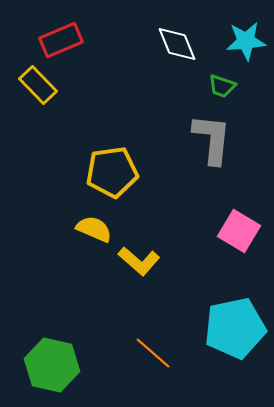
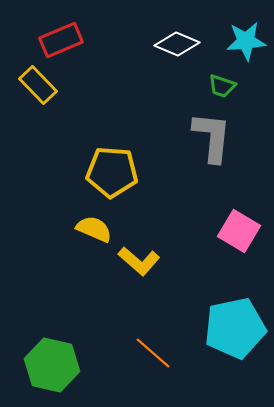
white diamond: rotated 45 degrees counterclockwise
gray L-shape: moved 2 px up
yellow pentagon: rotated 12 degrees clockwise
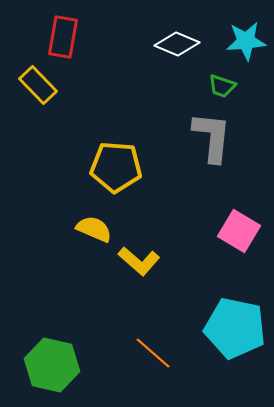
red rectangle: moved 2 px right, 3 px up; rotated 57 degrees counterclockwise
yellow pentagon: moved 4 px right, 5 px up
cyan pentagon: rotated 24 degrees clockwise
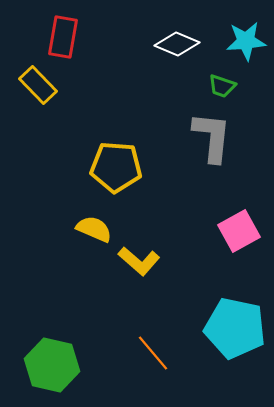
pink square: rotated 30 degrees clockwise
orange line: rotated 9 degrees clockwise
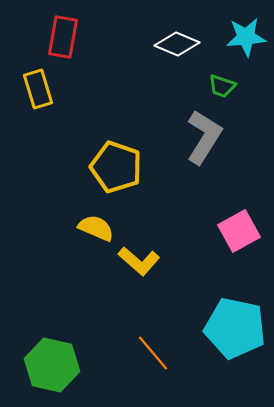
cyan star: moved 4 px up
yellow rectangle: moved 4 px down; rotated 27 degrees clockwise
gray L-shape: moved 8 px left; rotated 26 degrees clockwise
yellow pentagon: rotated 15 degrees clockwise
yellow semicircle: moved 2 px right, 1 px up
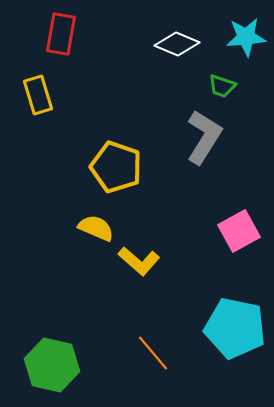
red rectangle: moved 2 px left, 3 px up
yellow rectangle: moved 6 px down
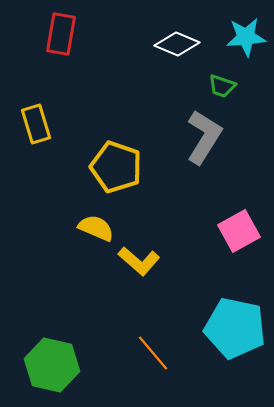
yellow rectangle: moved 2 px left, 29 px down
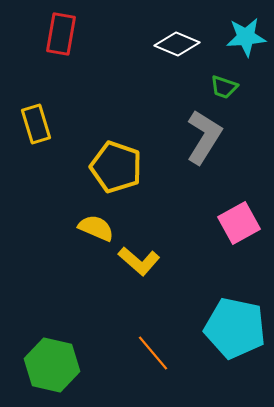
green trapezoid: moved 2 px right, 1 px down
pink square: moved 8 px up
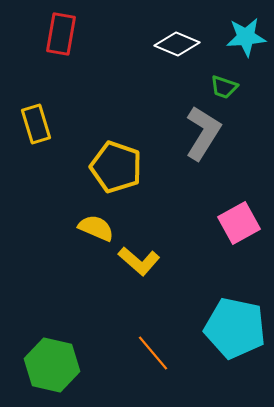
gray L-shape: moved 1 px left, 4 px up
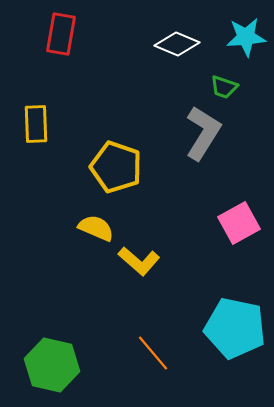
yellow rectangle: rotated 15 degrees clockwise
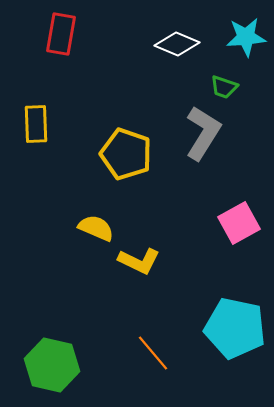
yellow pentagon: moved 10 px right, 13 px up
yellow L-shape: rotated 15 degrees counterclockwise
